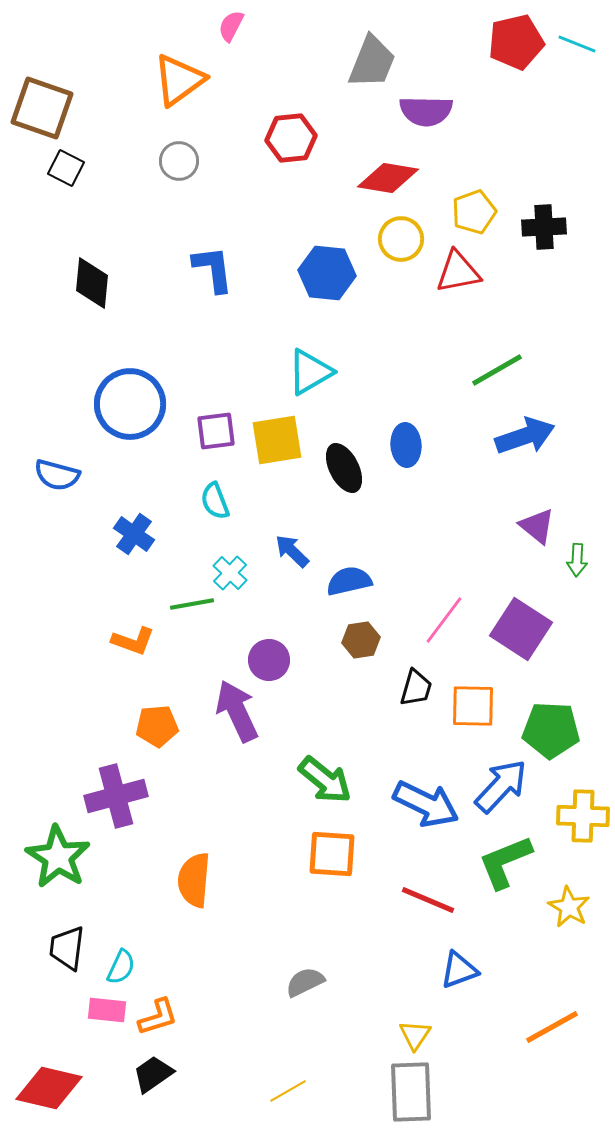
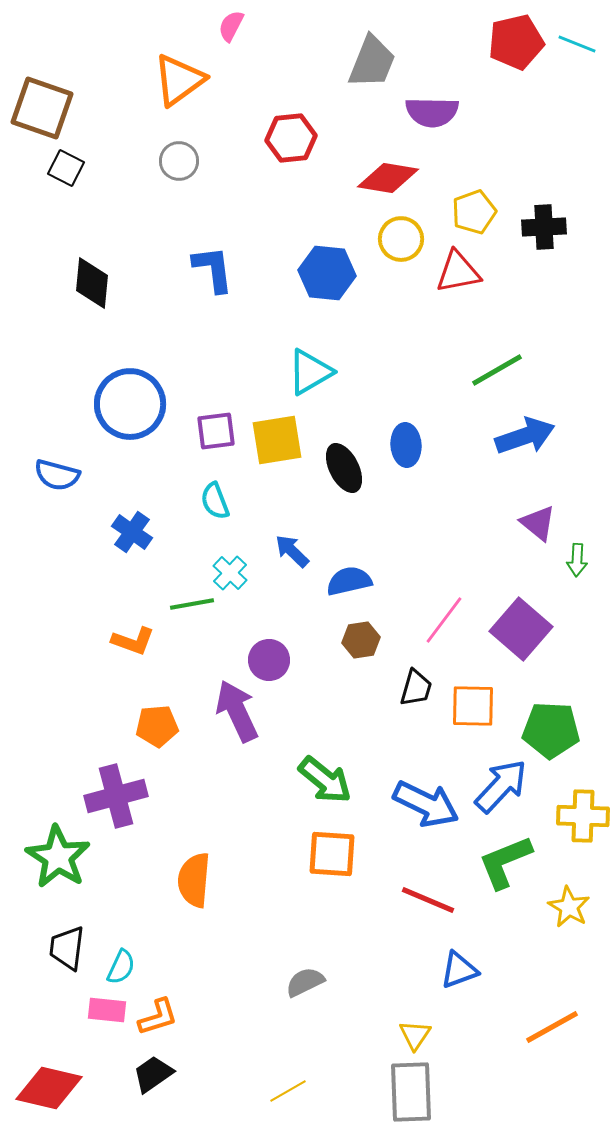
purple semicircle at (426, 111): moved 6 px right, 1 px down
purple triangle at (537, 526): moved 1 px right, 3 px up
blue cross at (134, 534): moved 2 px left, 2 px up
purple square at (521, 629): rotated 8 degrees clockwise
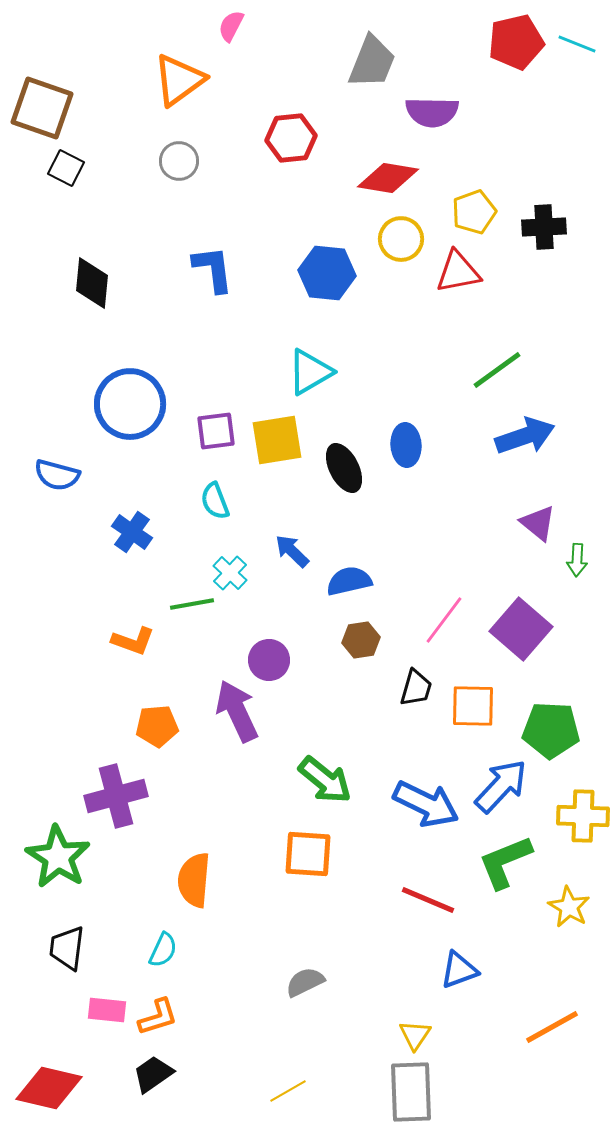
green line at (497, 370): rotated 6 degrees counterclockwise
orange square at (332, 854): moved 24 px left
cyan semicircle at (121, 967): moved 42 px right, 17 px up
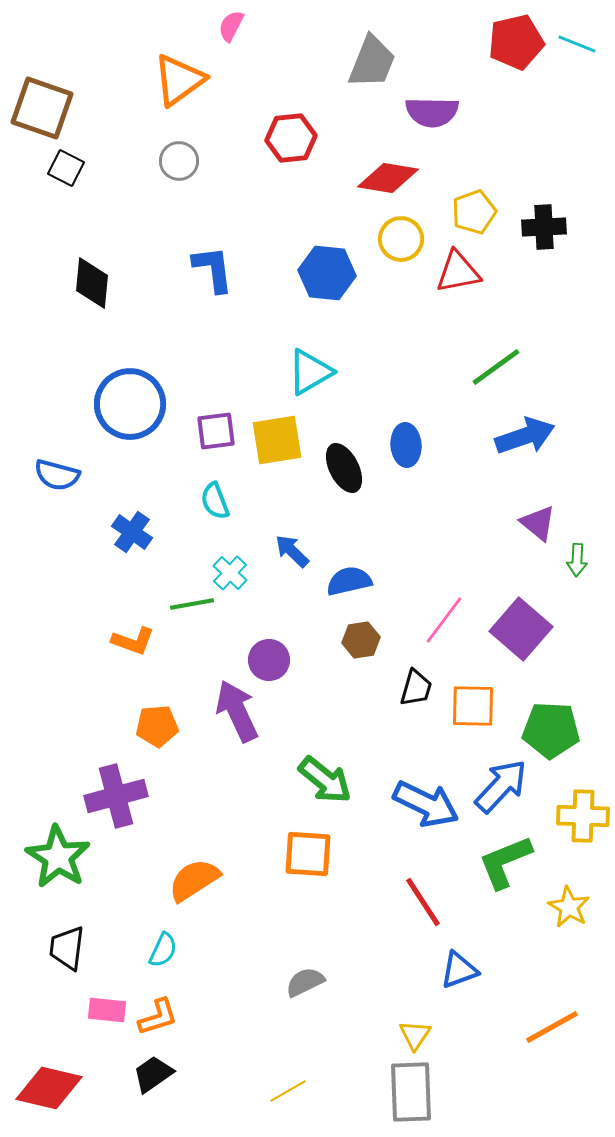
green line at (497, 370): moved 1 px left, 3 px up
orange semicircle at (194, 880): rotated 52 degrees clockwise
red line at (428, 900): moved 5 px left, 2 px down; rotated 34 degrees clockwise
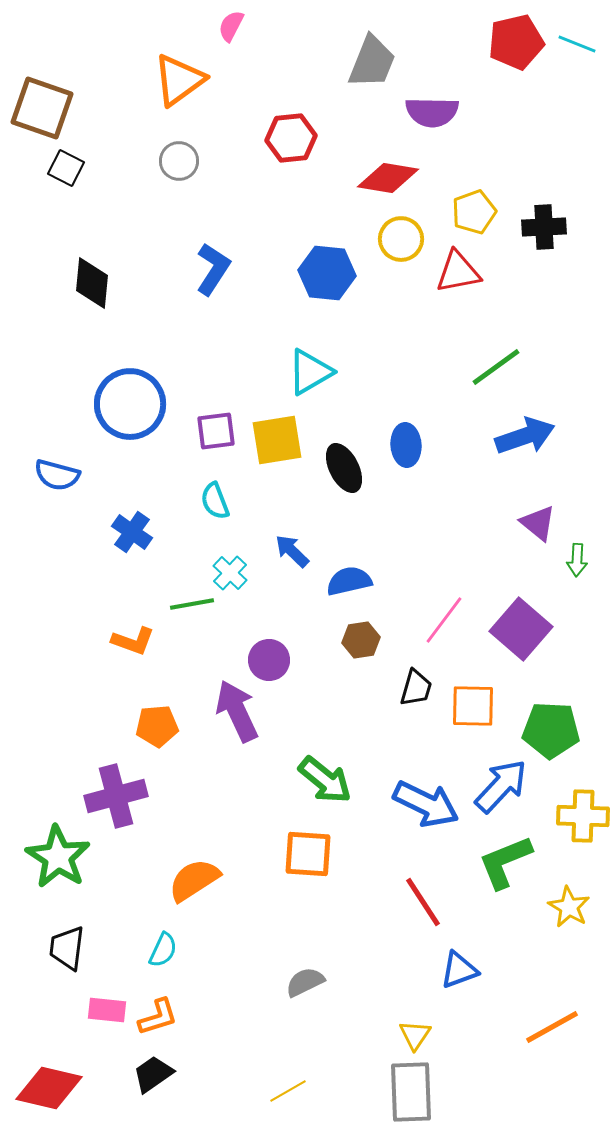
blue L-shape at (213, 269): rotated 40 degrees clockwise
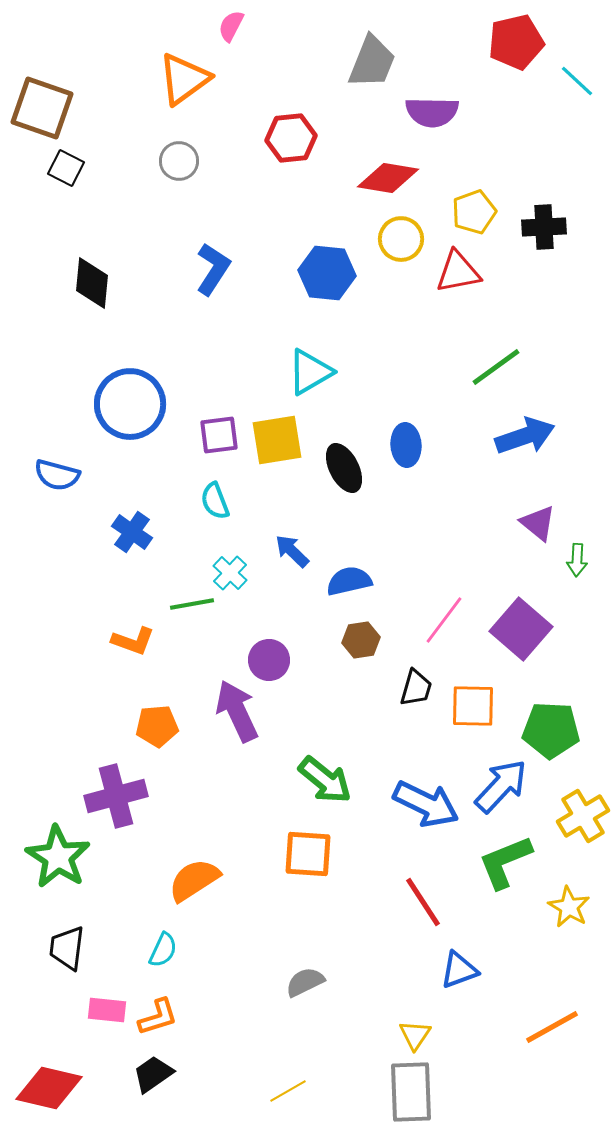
cyan line at (577, 44): moved 37 px down; rotated 21 degrees clockwise
orange triangle at (179, 80): moved 5 px right, 1 px up
purple square at (216, 431): moved 3 px right, 4 px down
yellow cross at (583, 816): rotated 33 degrees counterclockwise
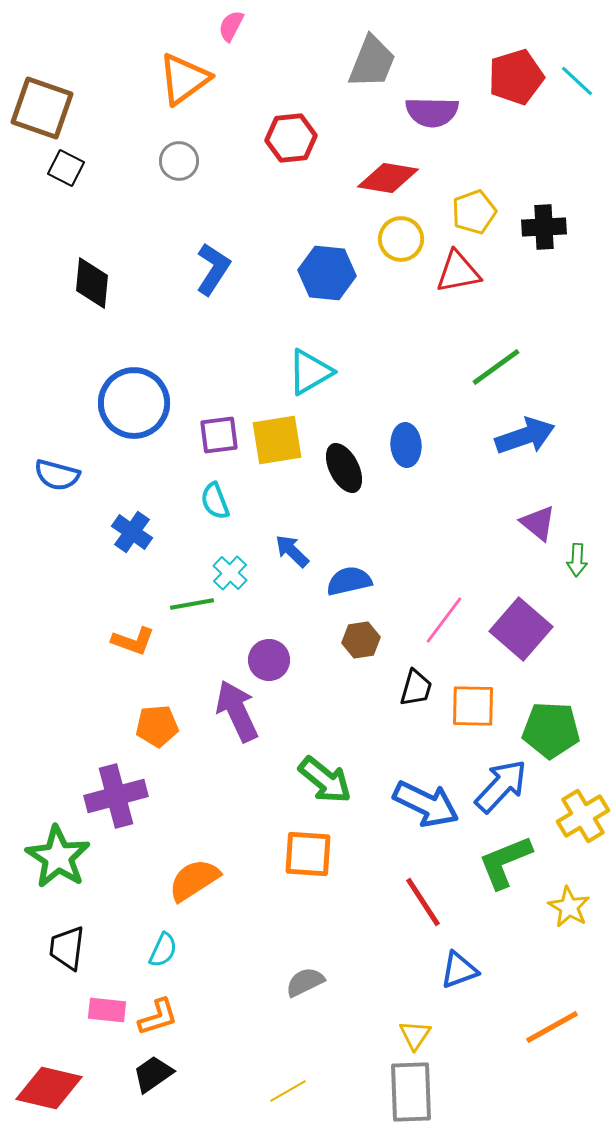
red pentagon at (516, 42): moved 35 px down; rotated 4 degrees counterclockwise
blue circle at (130, 404): moved 4 px right, 1 px up
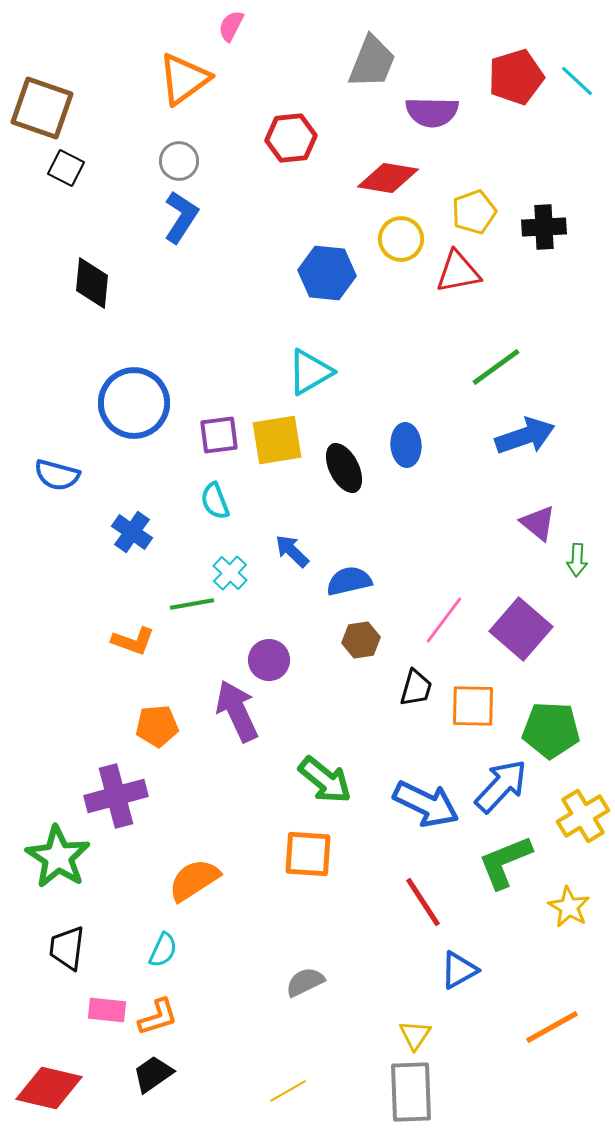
blue L-shape at (213, 269): moved 32 px left, 52 px up
blue triangle at (459, 970): rotated 9 degrees counterclockwise
